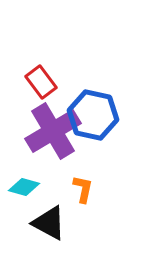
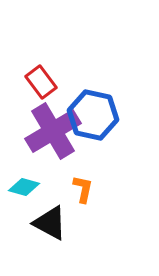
black triangle: moved 1 px right
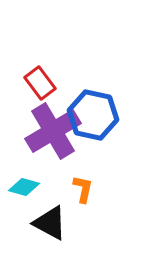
red rectangle: moved 1 px left, 1 px down
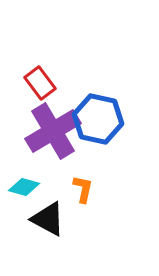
blue hexagon: moved 5 px right, 4 px down
black triangle: moved 2 px left, 4 px up
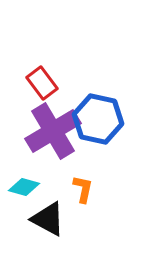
red rectangle: moved 2 px right
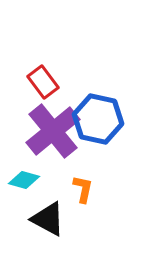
red rectangle: moved 1 px right, 1 px up
purple cross: rotated 8 degrees counterclockwise
cyan diamond: moved 7 px up
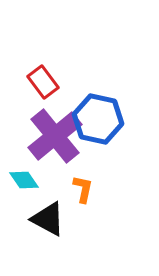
purple cross: moved 2 px right, 5 px down
cyan diamond: rotated 40 degrees clockwise
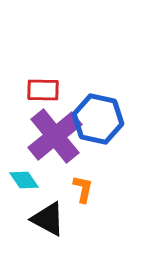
red rectangle: moved 8 px down; rotated 52 degrees counterclockwise
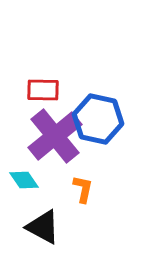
black triangle: moved 5 px left, 8 px down
